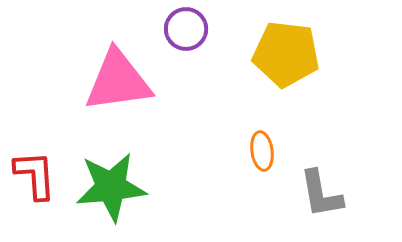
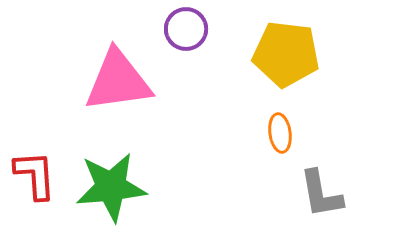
orange ellipse: moved 18 px right, 18 px up
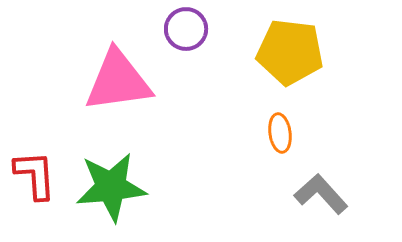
yellow pentagon: moved 4 px right, 2 px up
gray L-shape: rotated 148 degrees clockwise
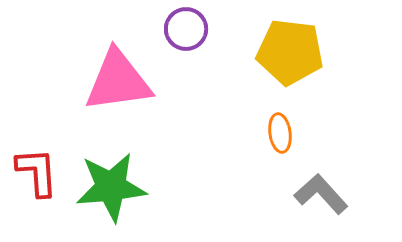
red L-shape: moved 2 px right, 3 px up
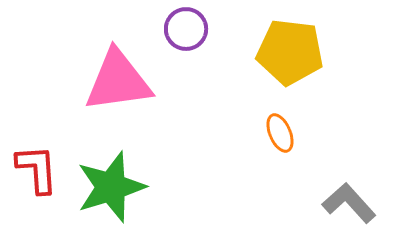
orange ellipse: rotated 15 degrees counterclockwise
red L-shape: moved 3 px up
green star: rotated 12 degrees counterclockwise
gray L-shape: moved 28 px right, 9 px down
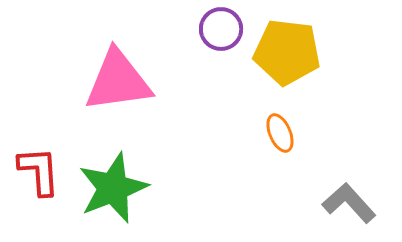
purple circle: moved 35 px right
yellow pentagon: moved 3 px left
red L-shape: moved 2 px right, 2 px down
green star: moved 2 px right, 1 px down; rotated 4 degrees counterclockwise
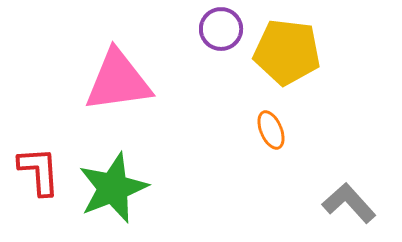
orange ellipse: moved 9 px left, 3 px up
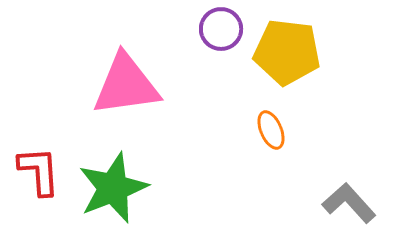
pink triangle: moved 8 px right, 4 px down
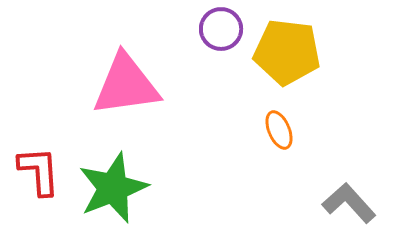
orange ellipse: moved 8 px right
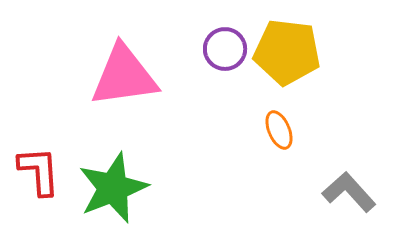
purple circle: moved 4 px right, 20 px down
pink triangle: moved 2 px left, 9 px up
gray L-shape: moved 11 px up
